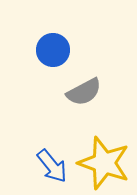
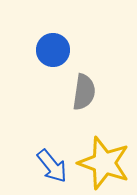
gray semicircle: rotated 54 degrees counterclockwise
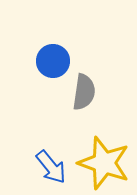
blue circle: moved 11 px down
blue arrow: moved 1 px left, 1 px down
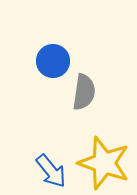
blue arrow: moved 4 px down
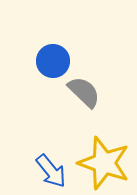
gray semicircle: rotated 54 degrees counterclockwise
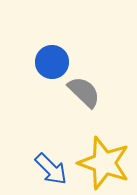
blue circle: moved 1 px left, 1 px down
blue arrow: moved 2 px up; rotated 6 degrees counterclockwise
